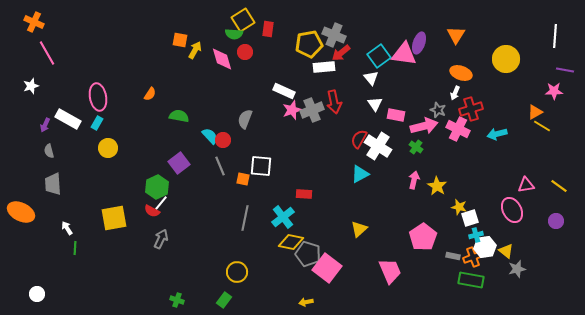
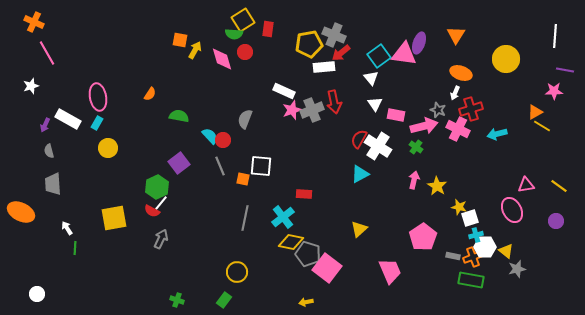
white hexagon at (485, 247): rotated 10 degrees clockwise
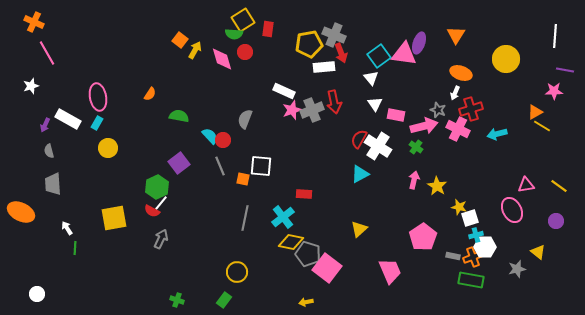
orange square at (180, 40): rotated 28 degrees clockwise
red arrow at (341, 53): rotated 72 degrees counterclockwise
yellow triangle at (506, 251): moved 32 px right, 1 px down
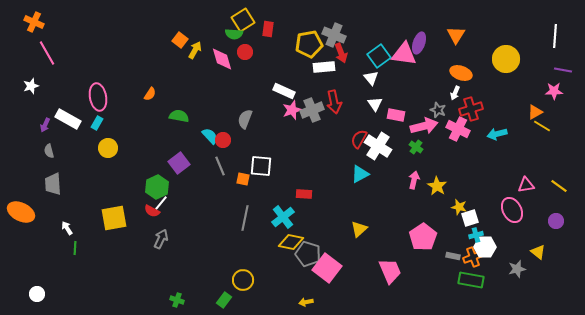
purple line at (565, 70): moved 2 px left
yellow circle at (237, 272): moved 6 px right, 8 px down
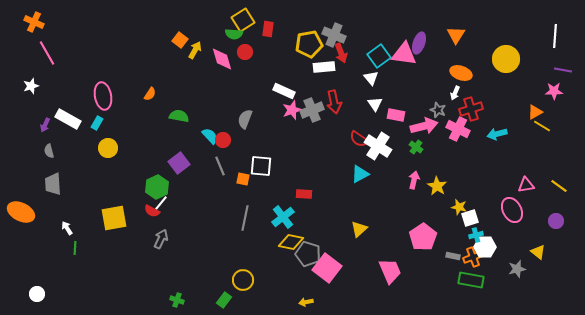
pink ellipse at (98, 97): moved 5 px right, 1 px up
red semicircle at (359, 139): rotated 84 degrees counterclockwise
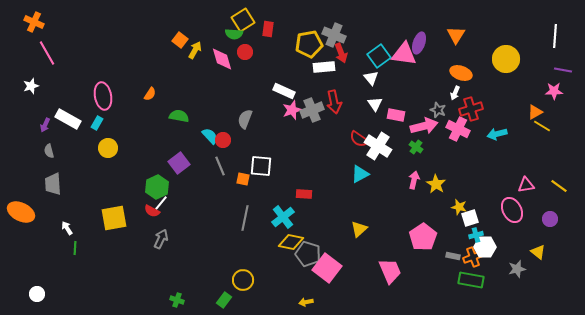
yellow star at (437, 186): moved 1 px left, 2 px up
purple circle at (556, 221): moved 6 px left, 2 px up
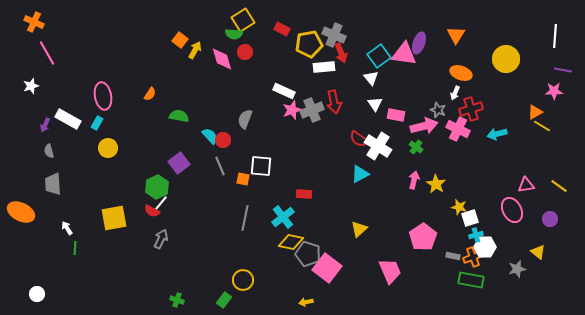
red rectangle at (268, 29): moved 14 px right; rotated 70 degrees counterclockwise
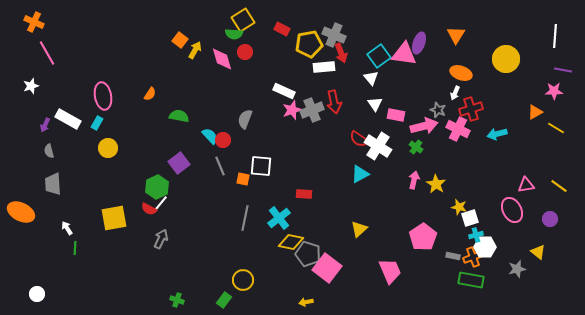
yellow line at (542, 126): moved 14 px right, 2 px down
red semicircle at (152, 211): moved 3 px left, 2 px up
cyan cross at (283, 217): moved 4 px left, 1 px down
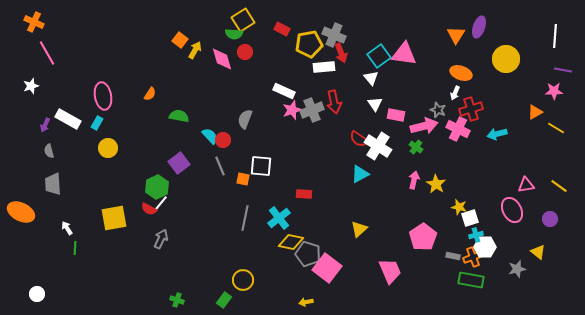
purple ellipse at (419, 43): moved 60 px right, 16 px up
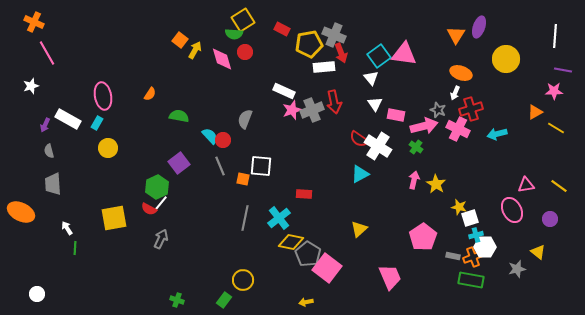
gray pentagon at (308, 254): rotated 15 degrees clockwise
pink trapezoid at (390, 271): moved 6 px down
